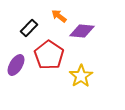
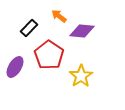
purple ellipse: moved 1 px left, 2 px down
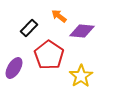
purple ellipse: moved 1 px left, 1 px down
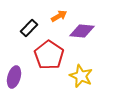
orange arrow: rotated 112 degrees clockwise
purple ellipse: moved 9 px down; rotated 15 degrees counterclockwise
yellow star: rotated 15 degrees counterclockwise
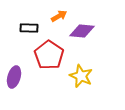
black rectangle: rotated 48 degrees clockwise
